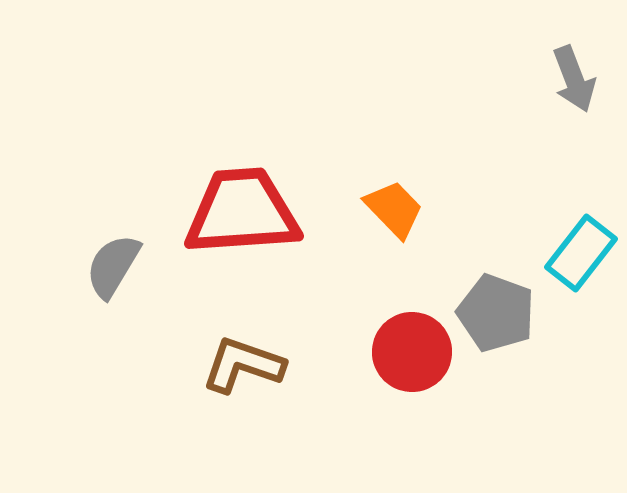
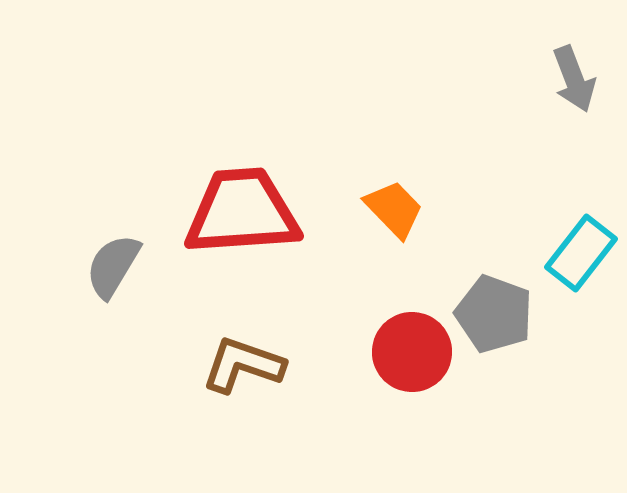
gray pentagon: moved 2 px left, 1 px down
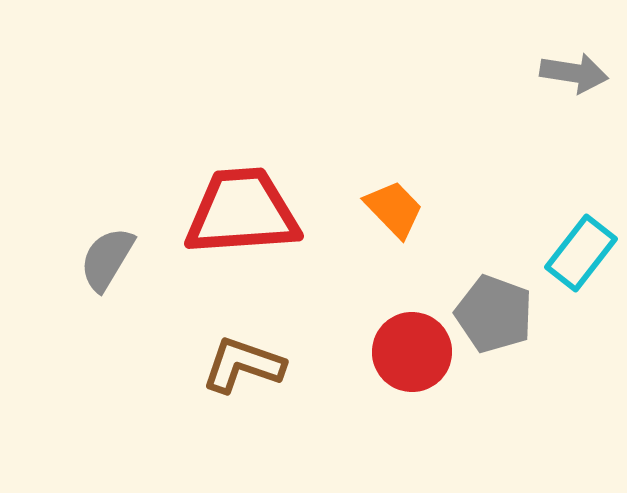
gray arrow: moved 6 px up; rotated 60 degrees counterclockwise
gray semicircle: moved 6 px left, 7 px up
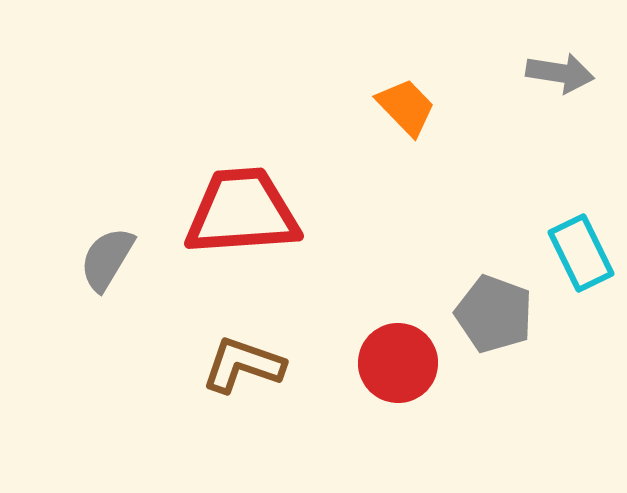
gray arrow: moved 14 px left
orange trapezoid: moved 12 px right, 102 px up
cyan rectangle: rotated 64 degrees counterclockwise
red circle: moved 14 px left, 11 px down
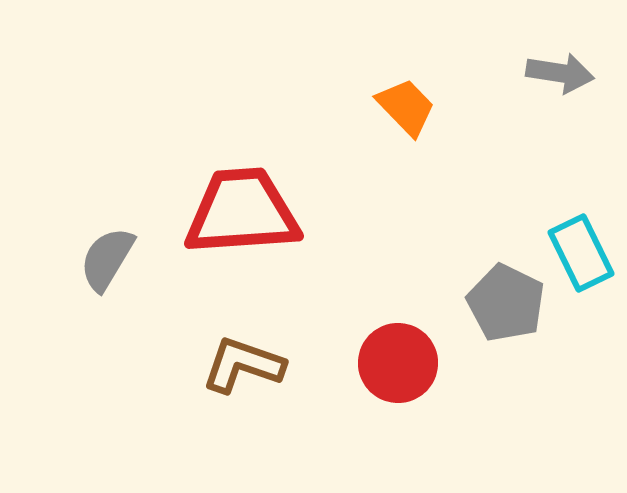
gray pentagon: moved 12 px right, 11 px up; rotated 6 degrees clockwise
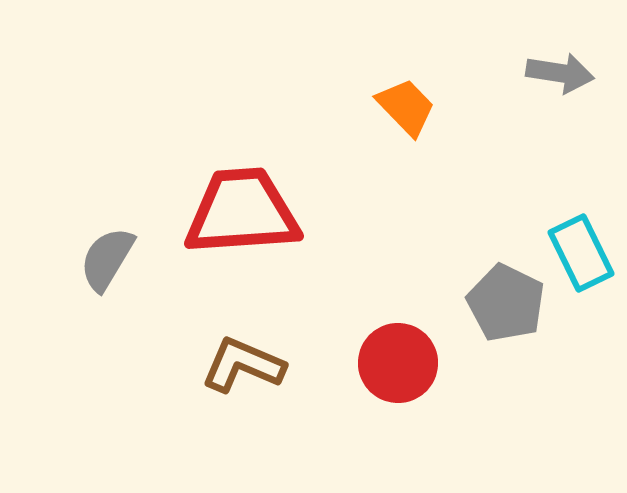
brown L-shape: rotated 4 degrees clockwise
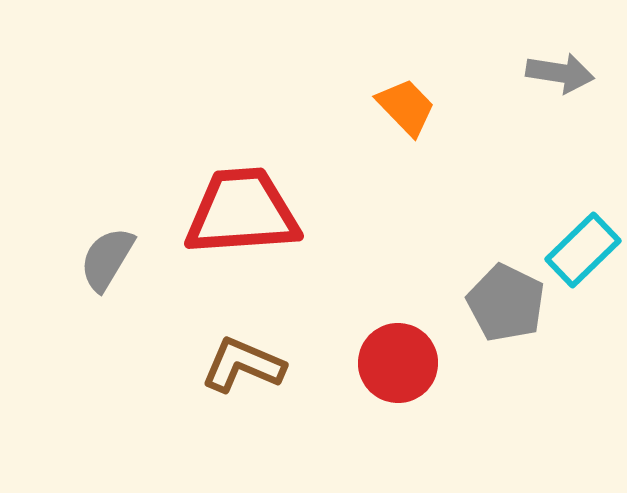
cyan rectangle: moved 2 px right, 3 px up; rotated 72 degrees clockwise
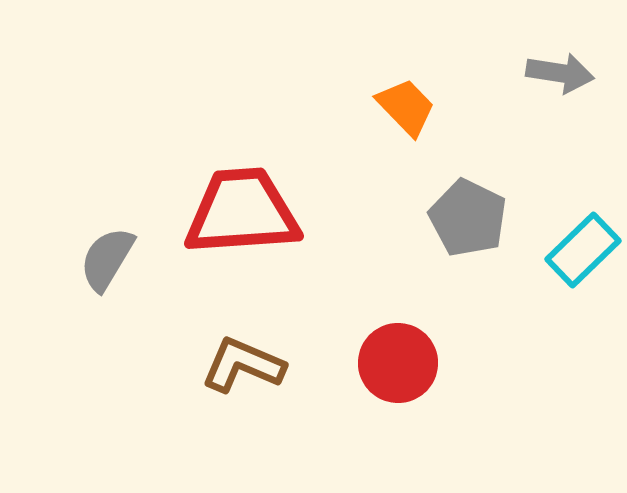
gray pentagon: moved 38 px left, 85 px up
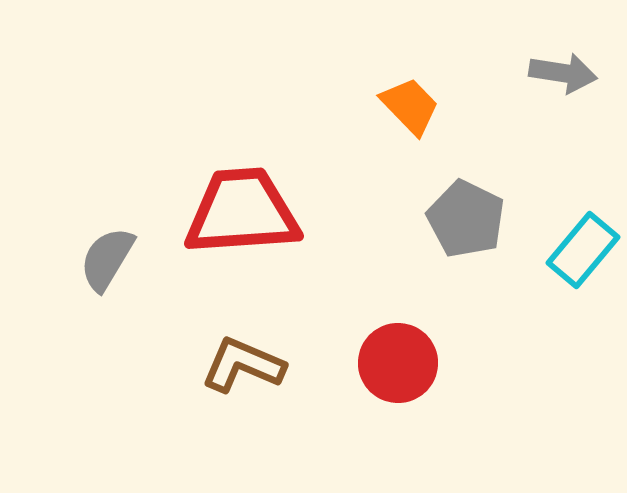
gray arrow: moved 3 px right
orange trapezoid: moved 4 px right, 1 px up
gray pentagon: moved 2 px left, 1 px down
cyan rectangle: rotated 6 degrees counterclockwise
